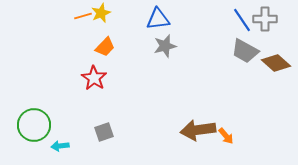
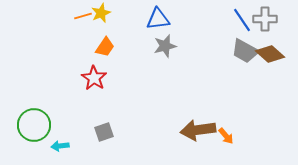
orange trapezoid: rotated 10 degrees counterclockwise
brown diamond: moved 6 px left, 9 px up
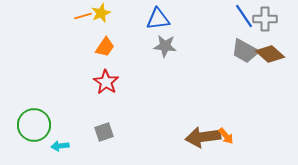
blue line: moved 2 px right, 4 px up
gray star: rotated 20 degrees clockwise
red star: moved 12 px right, 4 px down
brown arrow: moved 5 px right, 7 px down
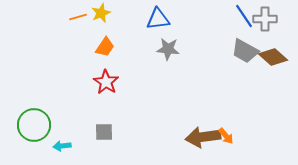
orange line: moved 5 px left, 1 px down
gray star: moved 3 px right, 3 px down
brown diamond: moved 3 px right, 3 px down
gray square: rotated 18 degrees clockwise
cyan arrow: moved 2 px right
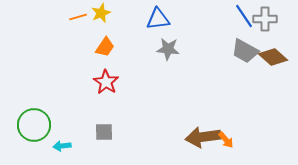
orange arrow: moved 4 px down
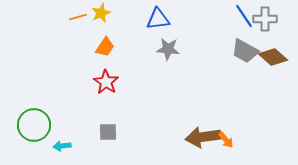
gray square: moved 4 px right
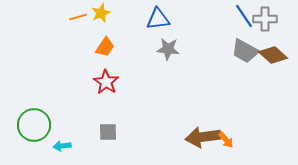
brown diamond: moved 2 px up
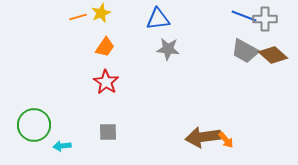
blue line: rotated 35 degrees counterclockwise
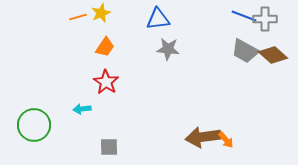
gray square: moved 1 px right, 15 px down
cyan arrow: moved 20 px right, 37 px up
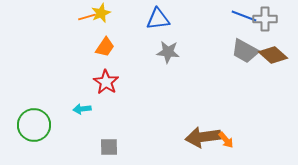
orange line: moved 9 px right
gray star: moved 3 px down
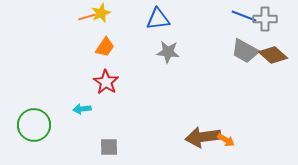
orange arrow: rotated 18 degrees counterclockwise
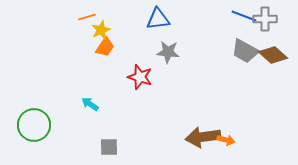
yellow star: moved 17 px down
red star: moved 34 px right, 5 px up; rotated 15 degrees counterclockwise
cyan arrow: moved 8 px right, 5 px up; rotated 42 degrees clockwise
orange arrow: rotated 18 degrees counterclockwise
